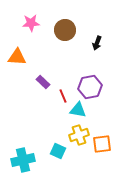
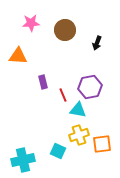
orange triangle: moved 1 px right, 1 px up
purple rectangle: rotated 32 degrees clockwise
red line: moved 1 px up
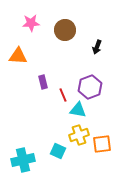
black arrow: moved 4 px down
purple hexagon: rotated 10 degrees counterclockwise
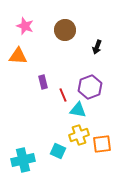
pink star: moved 6 px left, 3 px down; rotated 24 degrees clockwise
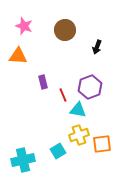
pink star: moved 1 px left
cyan square: rotated 35 degrees clockwise
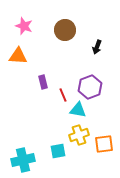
orange square: moved 2 px right
cyan square: rotated 21 degrees clockwise
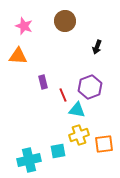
brown circle: moved 9 px up
cyan triangle: moved 1 px left
cyan cross: moved 6 px right
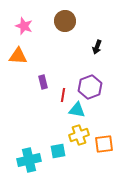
red line: rotated 32 degrees clockwise
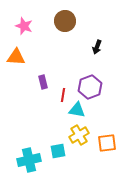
orange triangle: moved 2 px left, 1 px down
yellow cross: rotated 12 degrees counterclockwise
orange square: moved 3 px right, 1 px up
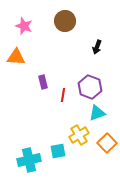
purple hexagon: rotated 20 degrees counterclockwise
cyan triangle: moved 20 px right, 3 px down; rotated 30 degrees counterclockwise
orange square: rotated 36 degrees counterclockwise
